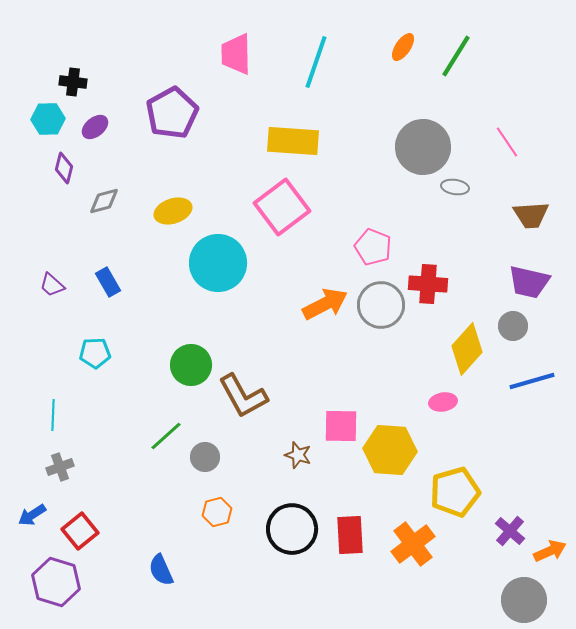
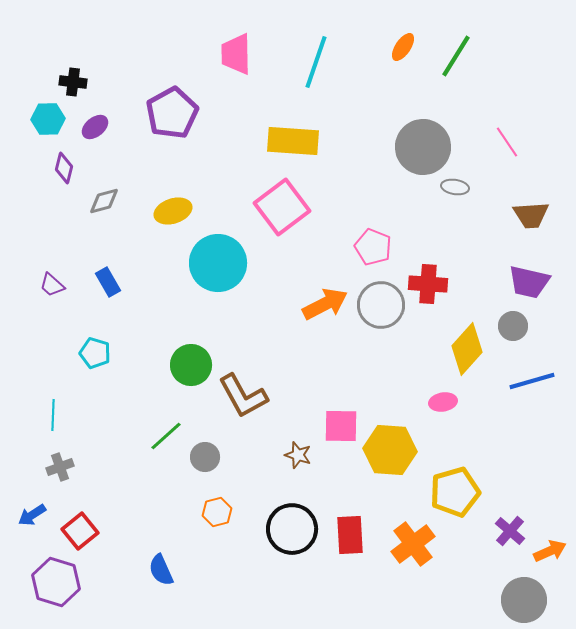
cyan pentagon at (95, 353): rotated 20 degrees clockwise
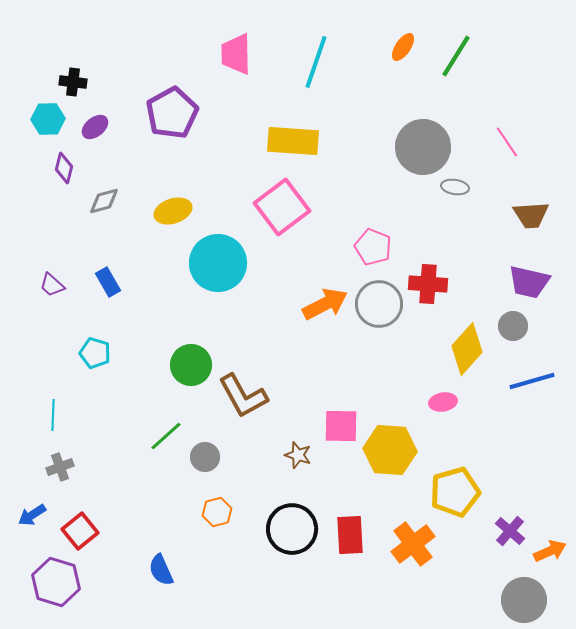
gray circle at (381, 305): moved 2 px left, 1 px up
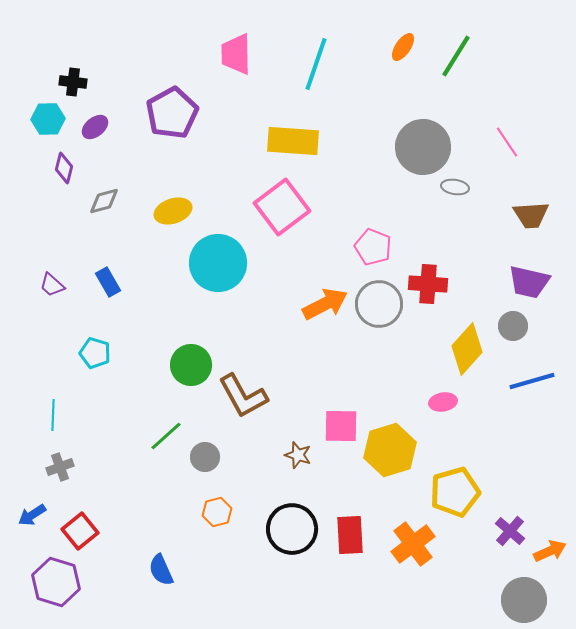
cyan line at (316, 62): moved 2 px down
yellow hexagon at (390, 450): rotated 21 degrees counterclockwise
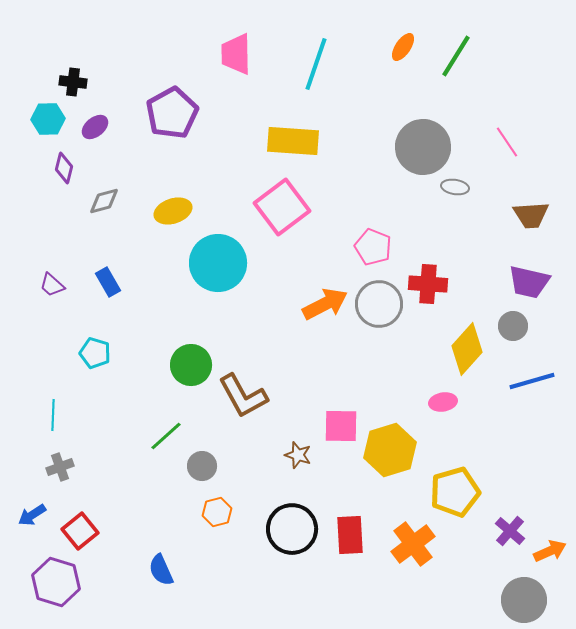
gray circle at (205, 457): moved 3 px left, 9 px down
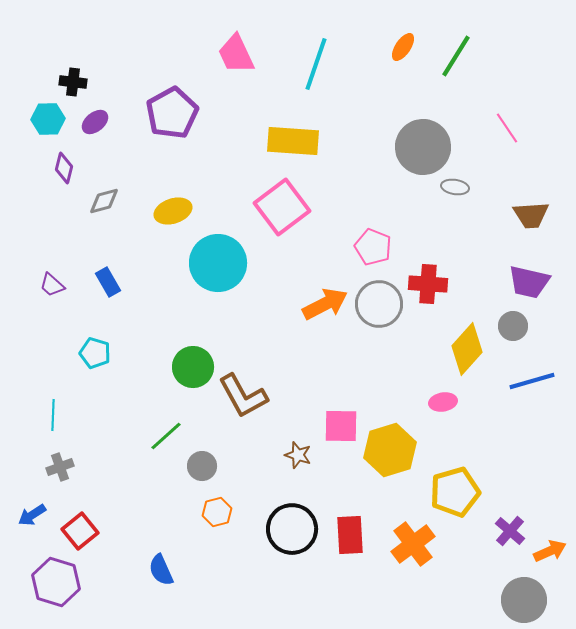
pink trapezoid at (236, 54): rotated 24 degrees counterclockwise
purple ellipse at (95, 127): moved 5 px up
pink line at (507, 142): moved 14 px up
green circle at (191, 365): moved 2 px right, 2 px down
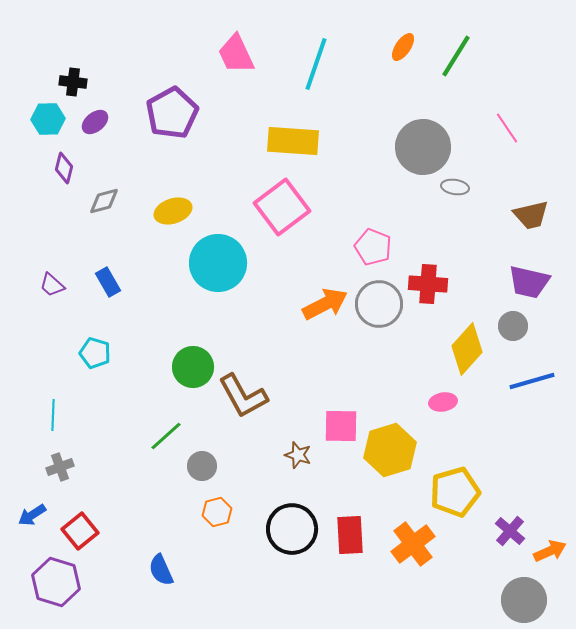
brown trapezoid at (531, 215): rotated 9 degrees counterclockwise
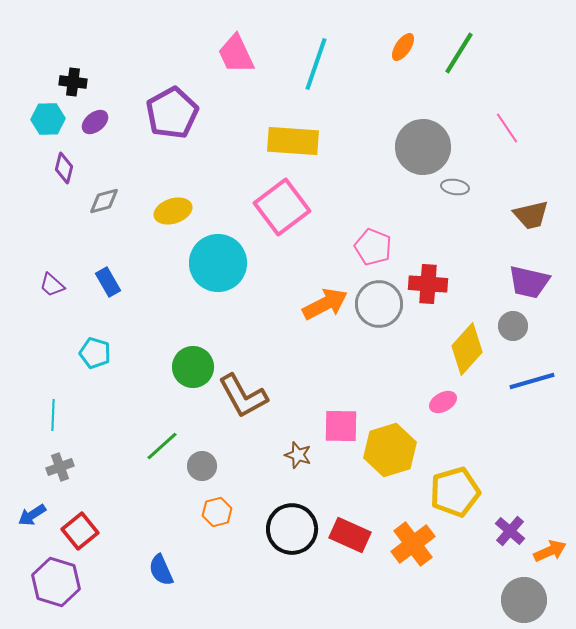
green line at (456, 56): moved 3 px right, 3 px up
pink ellipse at (443, 402): rotated 20 degrees counterclockwise
green line at (166, 436): moved 4 px left, 10 px down
red rectangle at (350, 535): rotated 63 degrees counterclockwise
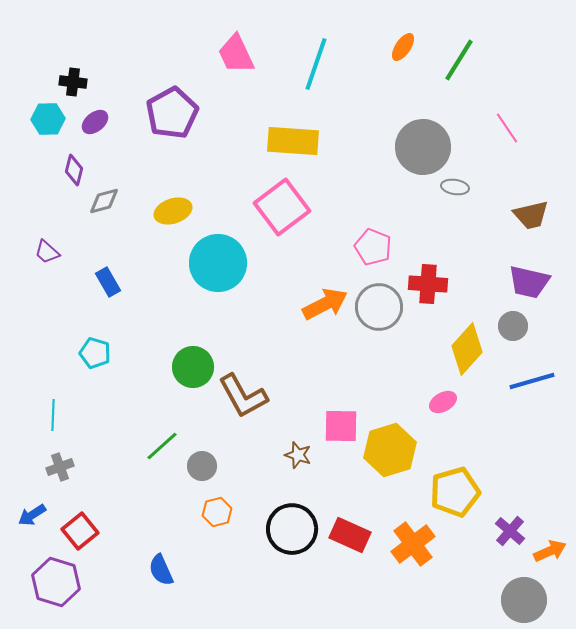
green line at (459, 53): moved 7 px down
purple diamond at (64, 168): moved 10 px right, 2 px down
purple trapezoid at (52, 285): moved 5 px left, 33 px up
gray circle at (379, 304): moved 3 px down
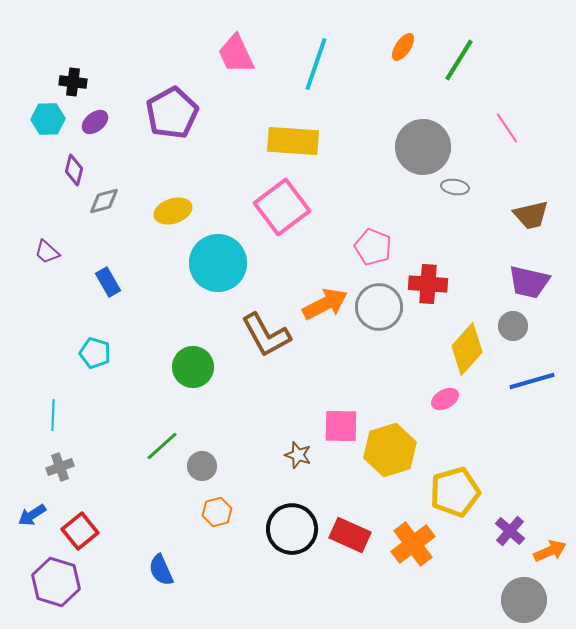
brown L-shape at (243, 396): moved 23 px right, 61 px up
pink ellipse at (443, 402): moved 2 px right, 3 px up
